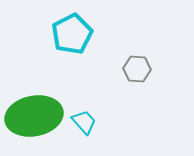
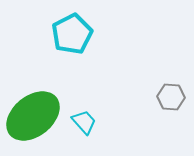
gray hexagon: moved 34 px right, 28 px down
green ellipse: moved 1 px left; rotated 28 degrees counterclockwise
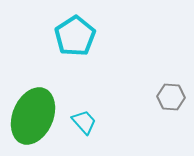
cyan pentagon: moved 3 px right, 2 px down; rotated 6 degrees counterclockwise
green ellipse: rotated 28 degrees counterclockwise
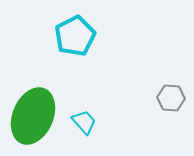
cyan pentagon: rotated 6 degrees clockwise
gray hexagon: moved 1 px down
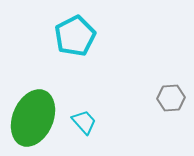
gray hexagon: rotated 8 degrees counterclockwise
green ellipse: moved 2 px down
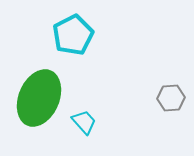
cyan pentagon: moved 2 px left, 1 px up
green ellipse: moved 6 px right, 20 px up
